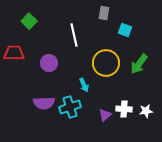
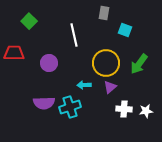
cyan arrow: rotated 112 degrees clockwise
purple triangle: moved 5 px right, 28 px up
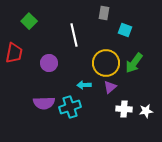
red trapezoid: rotated 100 degrees clockwise
green arrow: moved 5 px left, 1 px up
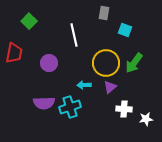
white star: moved 8 px down
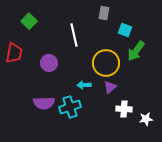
green arrow: moved 2 px right, 12 px up
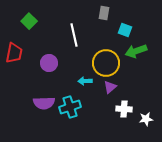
green arrow: rotated 35 degrees clockwise
cyan arrow: moved 1 px right, 4 px up
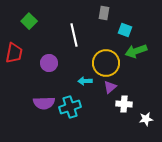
white cross: moved 5 px up
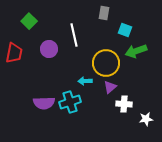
purple circle: moved 14 px up
cyan cross: moved 5 px up
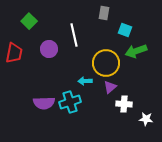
white star: rotated 16 degrees clockwise
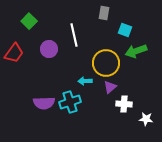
red trapezoid: rotated 25 degrees clockwise
